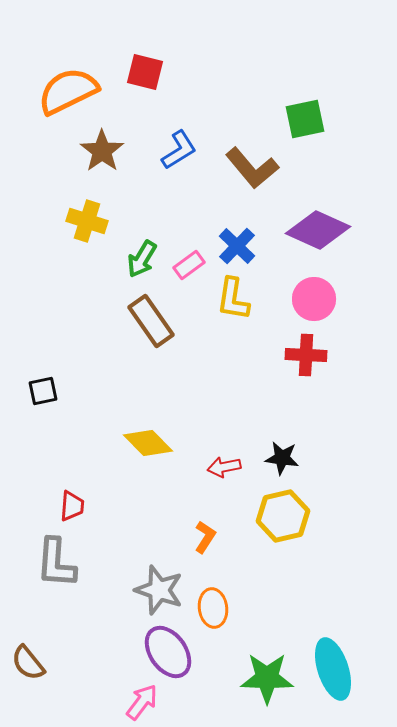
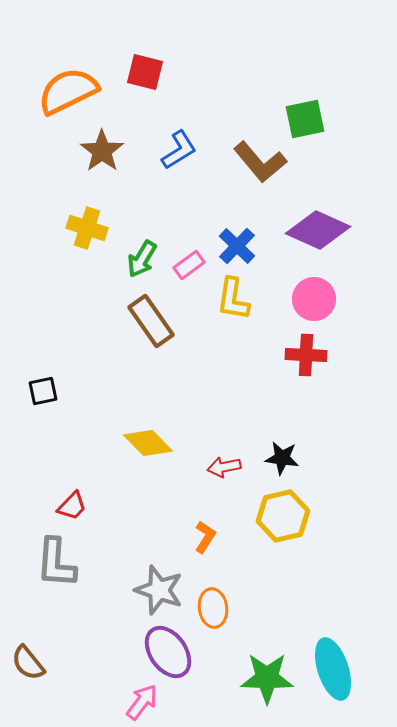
brown L-shape: moved 8 px right, 6 px up
yellow cross: moved 7 px down
red trapezoid: rotated 40 degrees clockwise
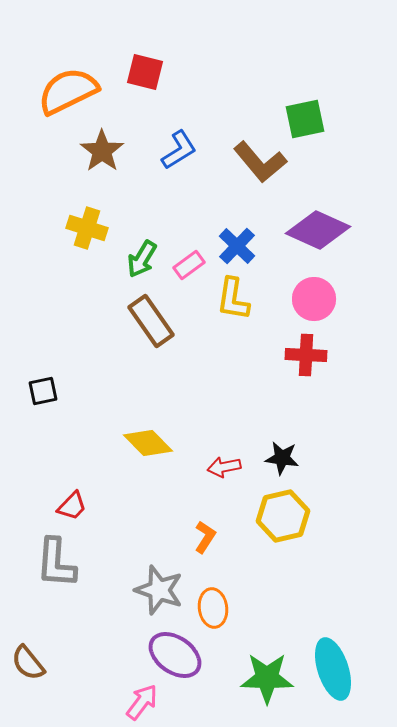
purple ellipse: moved 7 px right, 3 px down; rotated 20 degrees counterclockwise
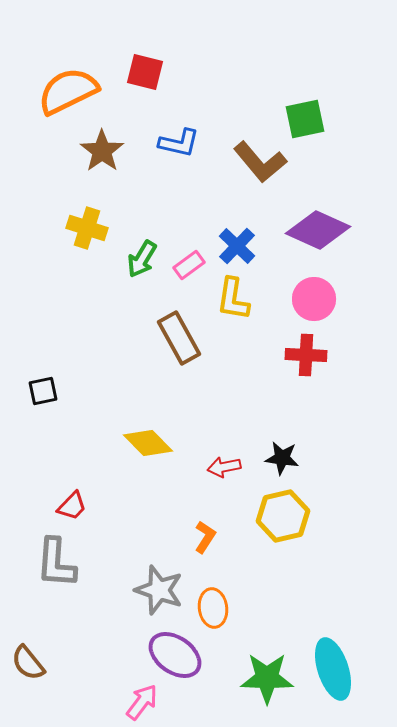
blue L-shape: moved 7 px up; rotated 45 degrees clockwise
brown rectangle: moved 28 px right, 17 px down; rotated 6 degrees clockwise
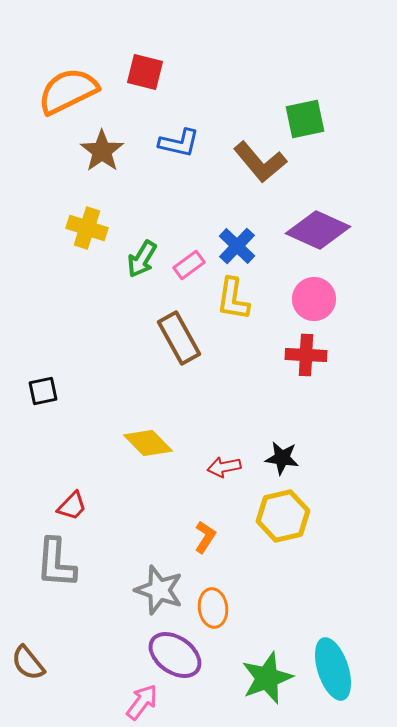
green star: rotated 22 degrees counterclockwise
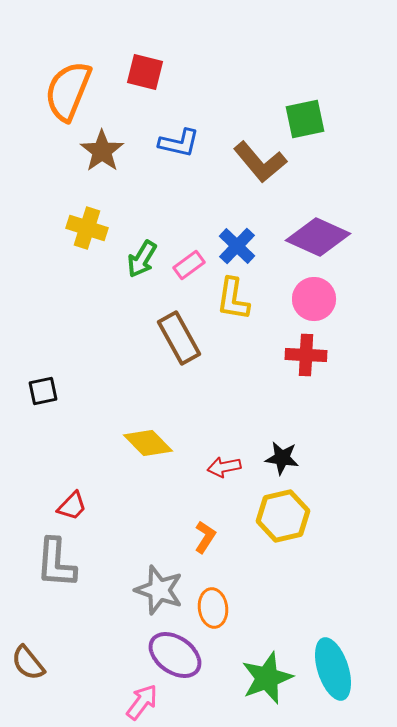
orange semicircle: rotated 42 degrees counterclockwise
purple diamond: moved 7 px down
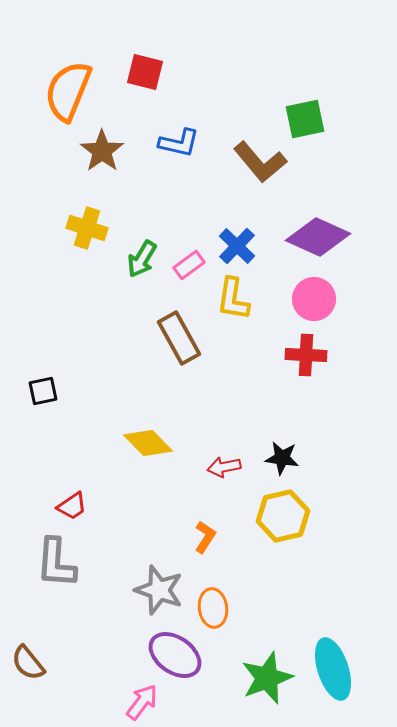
red trapezoid: rotated 12 degrees clockwise
